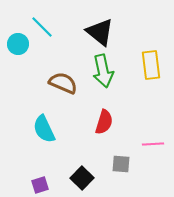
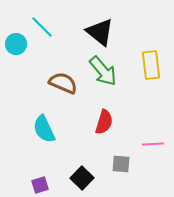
cyan circle: moved 2 px left
green arrow: rotated 28 degrees counterclockwise
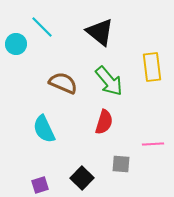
yellow rectangle: moved 1 px right, 2 px down
green arrow: moved 6 px right, 10 px down
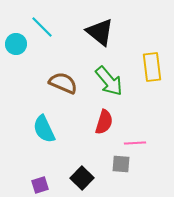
pink line: moved 18 px left, 1 px up
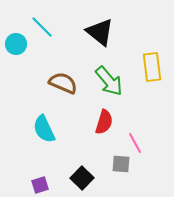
pink line: rotated 65 degrees clockwise
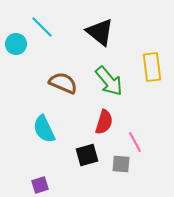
pink line: moved 1 px up
black square: moved 5 px right, 23 px up; rotated 30 degrees clockwise
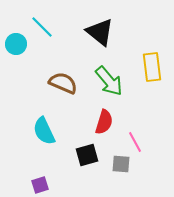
cyan semicircle: moved 2 px down
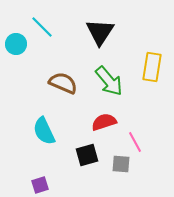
black triangle: rotated 24 degrees clockwise
yellow rectangle: rotated 16 degrees clockwise
red semicircle: rotated 125 degrees counterclockwise
